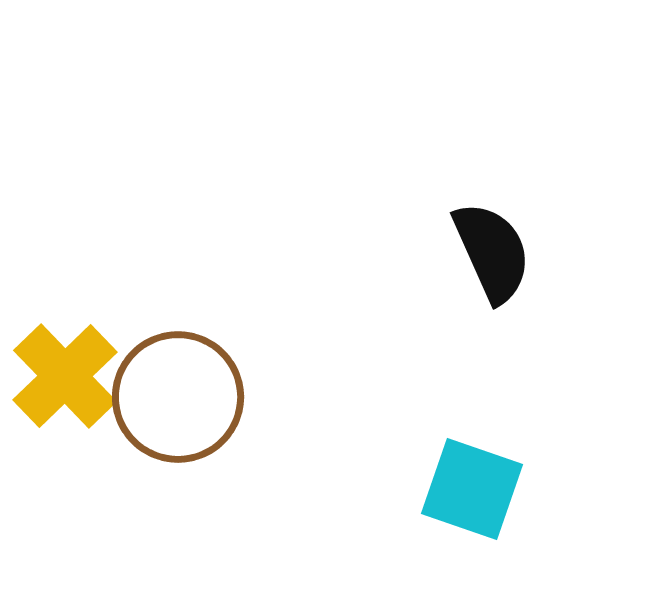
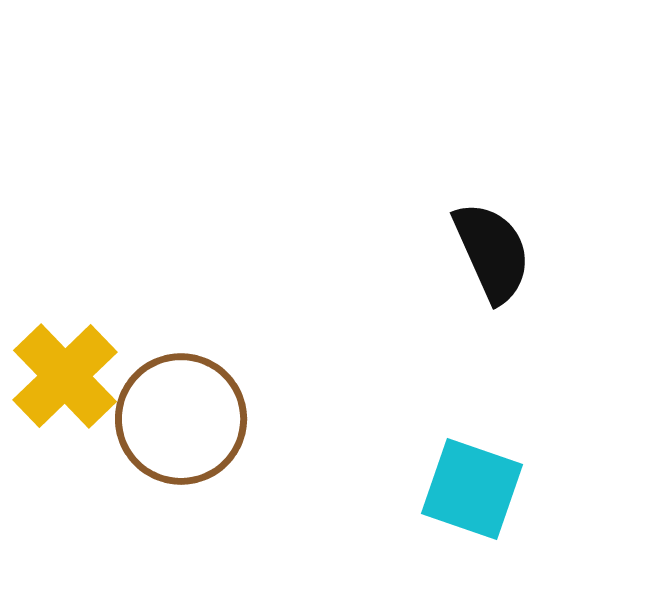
brown circle: moved 3 px right, 22 px down
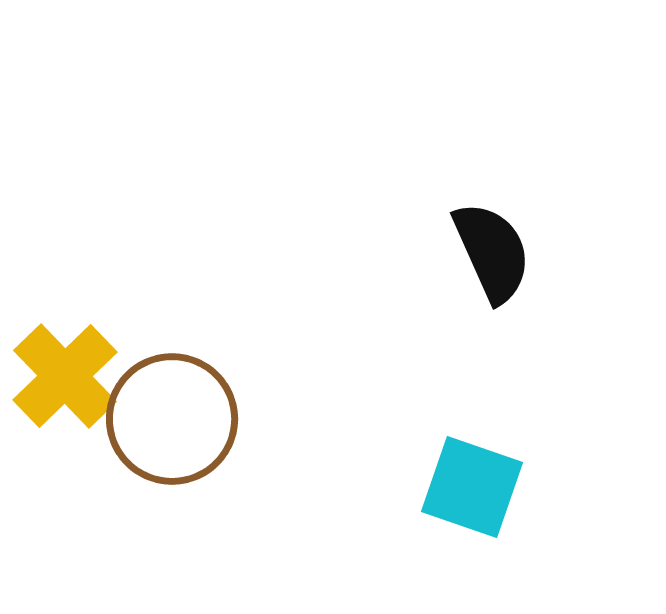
brown circle: moved 9 px left
cyan square: moved 2 px up
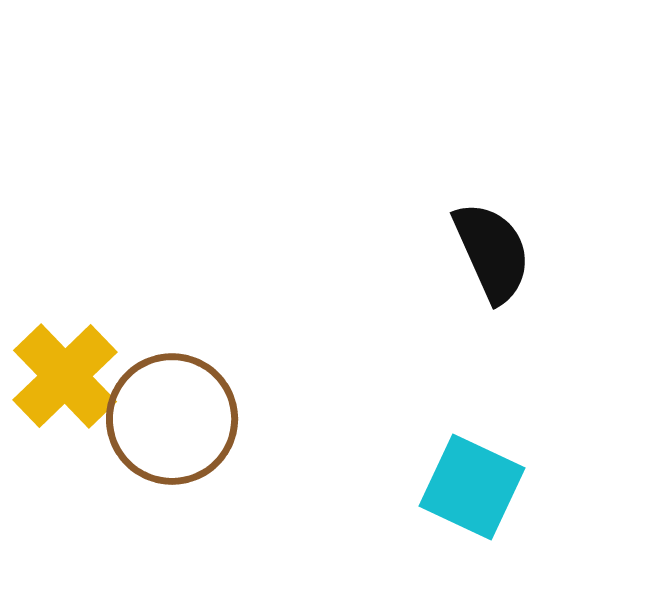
cyan square: rotated 6 degrees clockwise
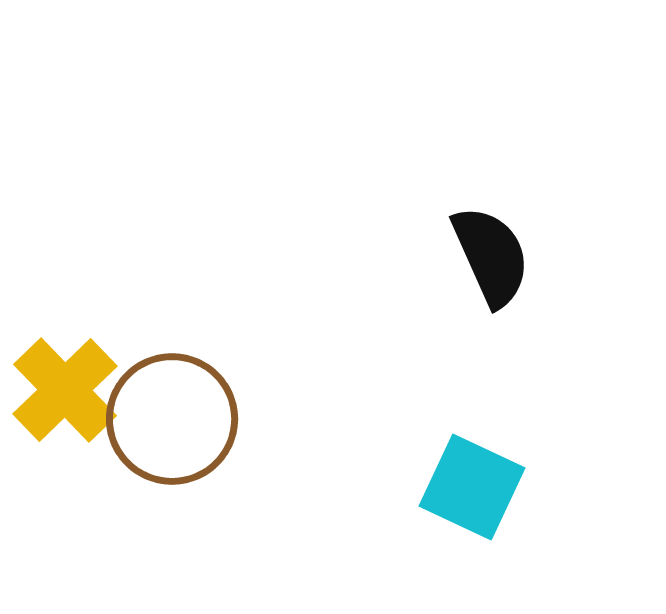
black semicircle: moved 1 px left, 4 px down
yellow cross: moved 14 px down
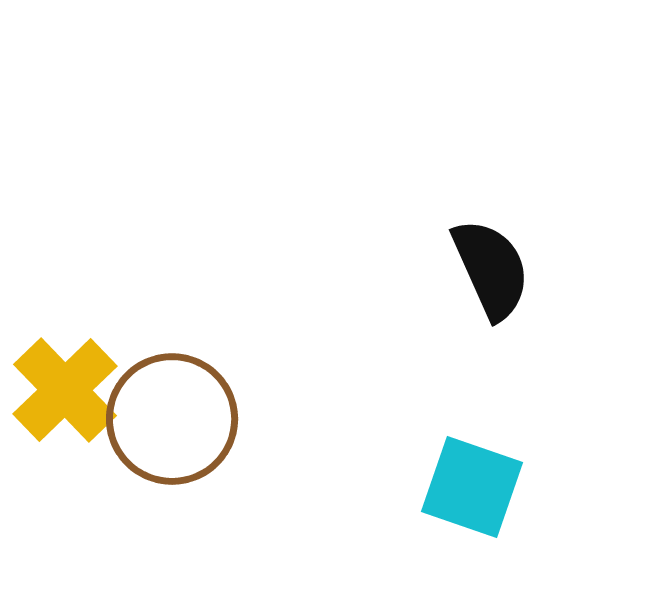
black semicircle: moved 13 px down
cyan square: rotated 6 degrees counterclockwise
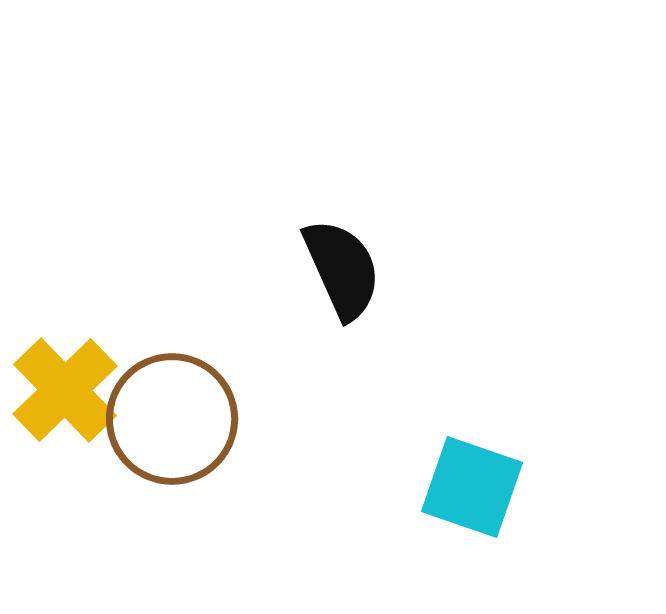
black semicircle: moved 149 px left
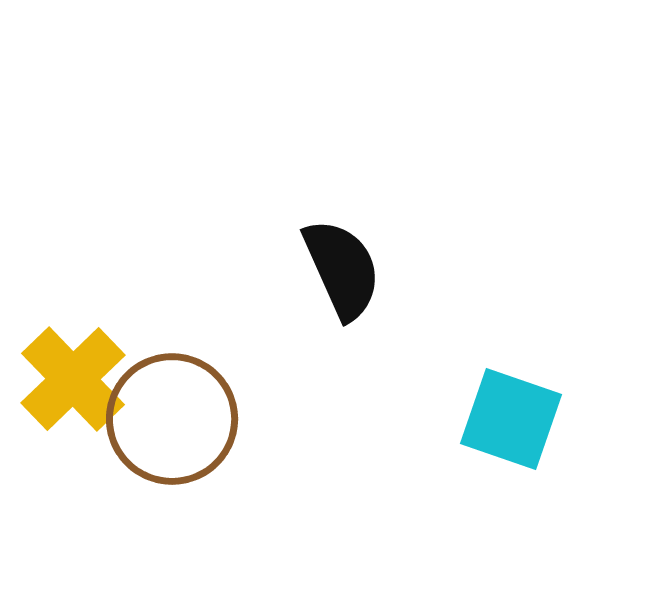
yellow cross: moved 8 px right, 11 px up
cyan square: moved 39 px right, 68 px up
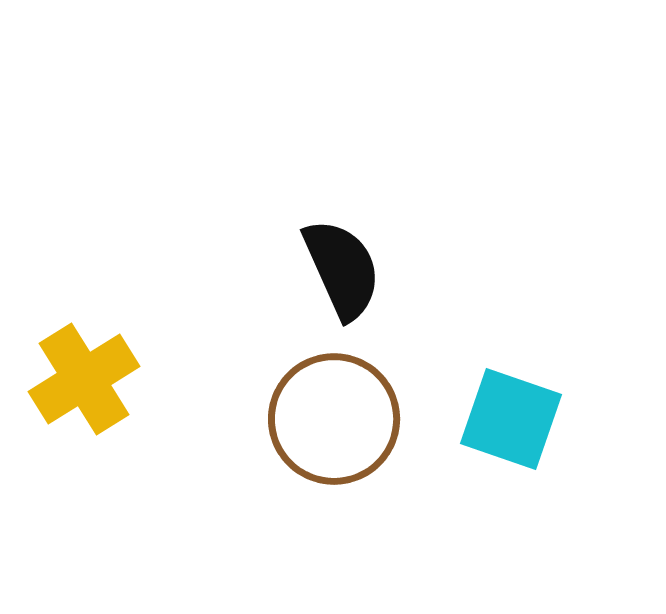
yellow cross: moved 11 px right; rotated 12 degrees clockwise
brown circle: moved 162 px right
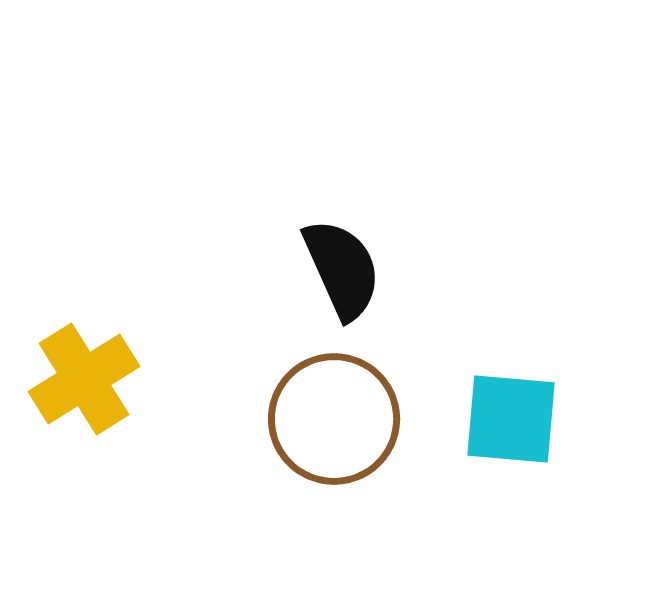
cyan square: rotated 14 degrees counterclockwise
